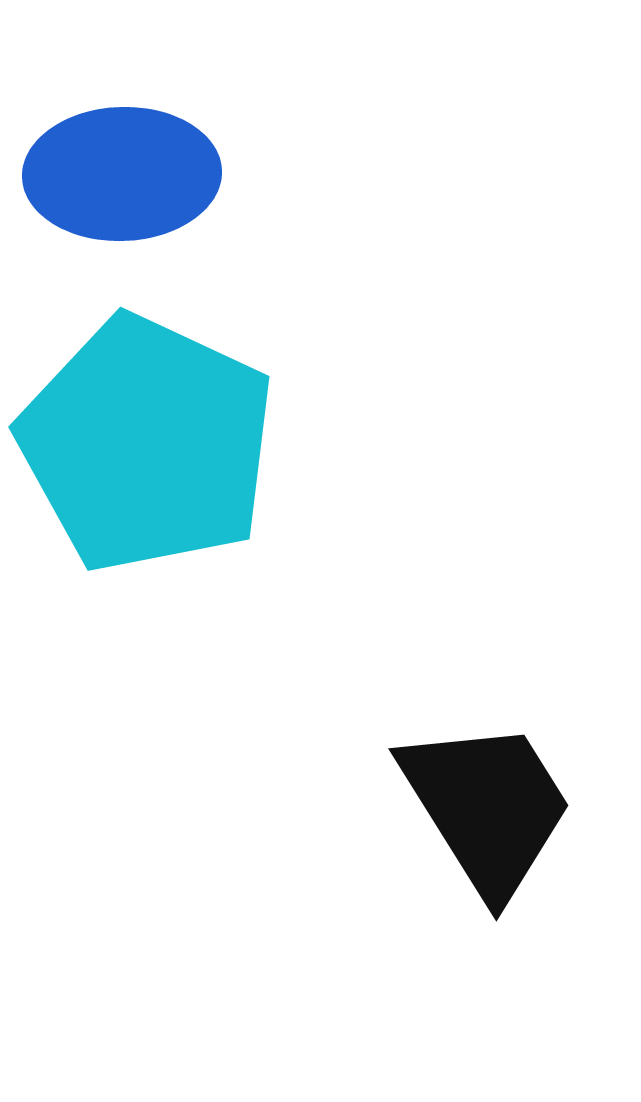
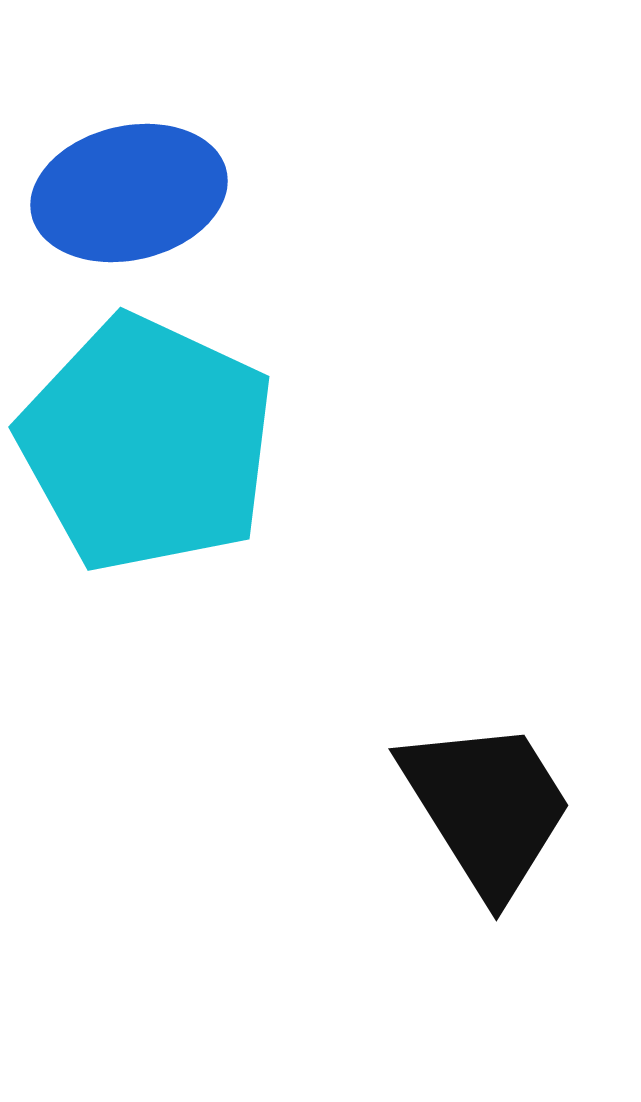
blue ellipse: moved 7 px right, 19 px down; rotated 11 degrees counterclockwise
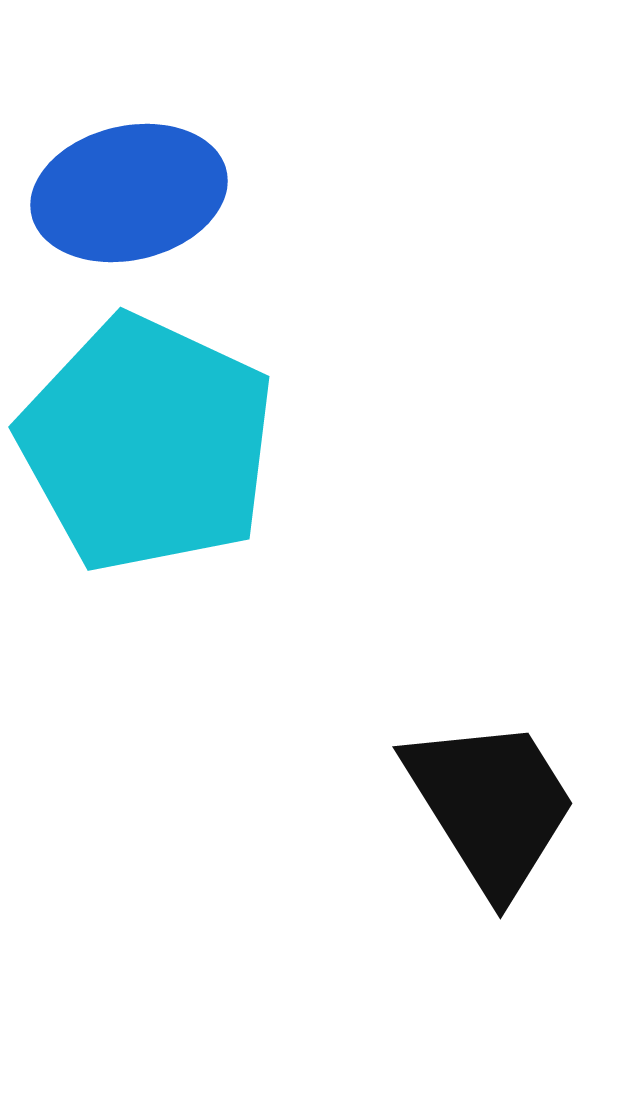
black trapezoid: moved 4 px right, 2 px up
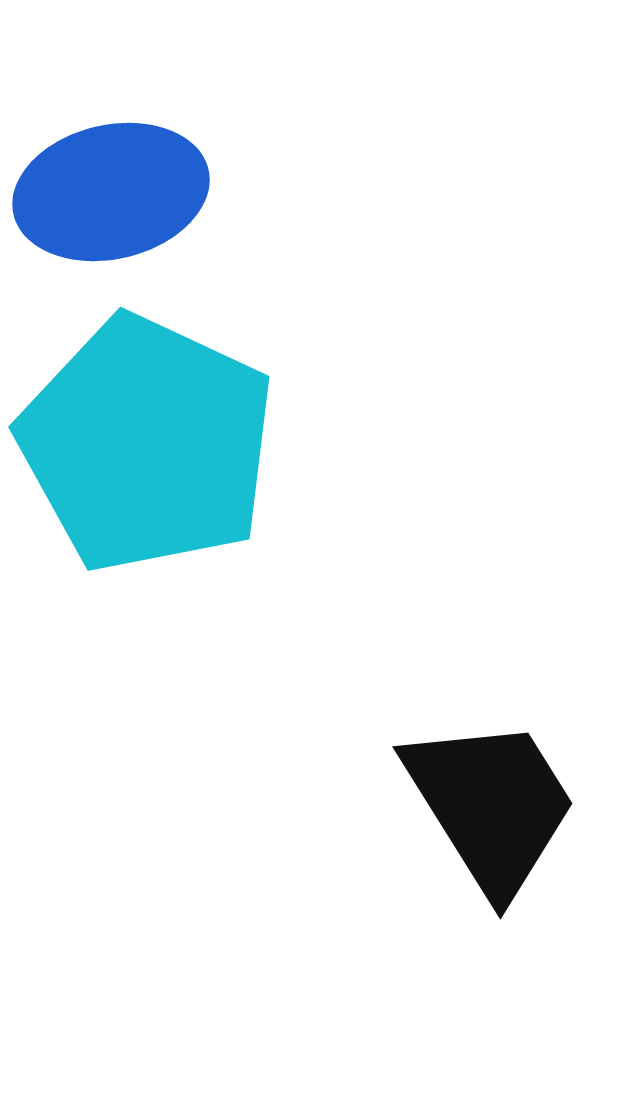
blue ellipse: moved 18 px left, 1 px up
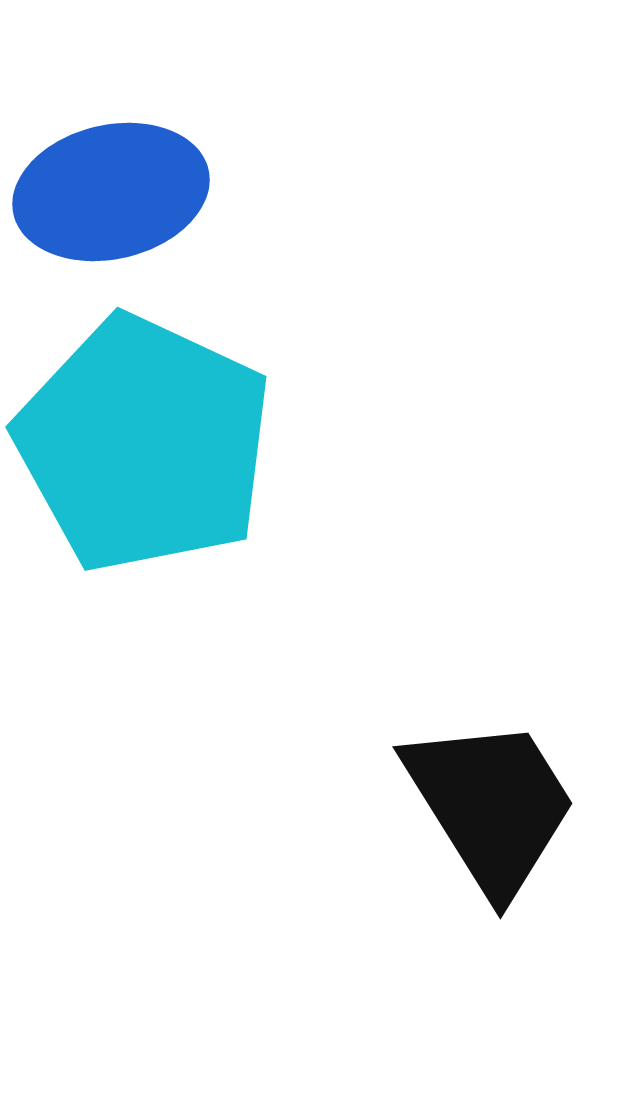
cyan pentagon: moved 3 px left
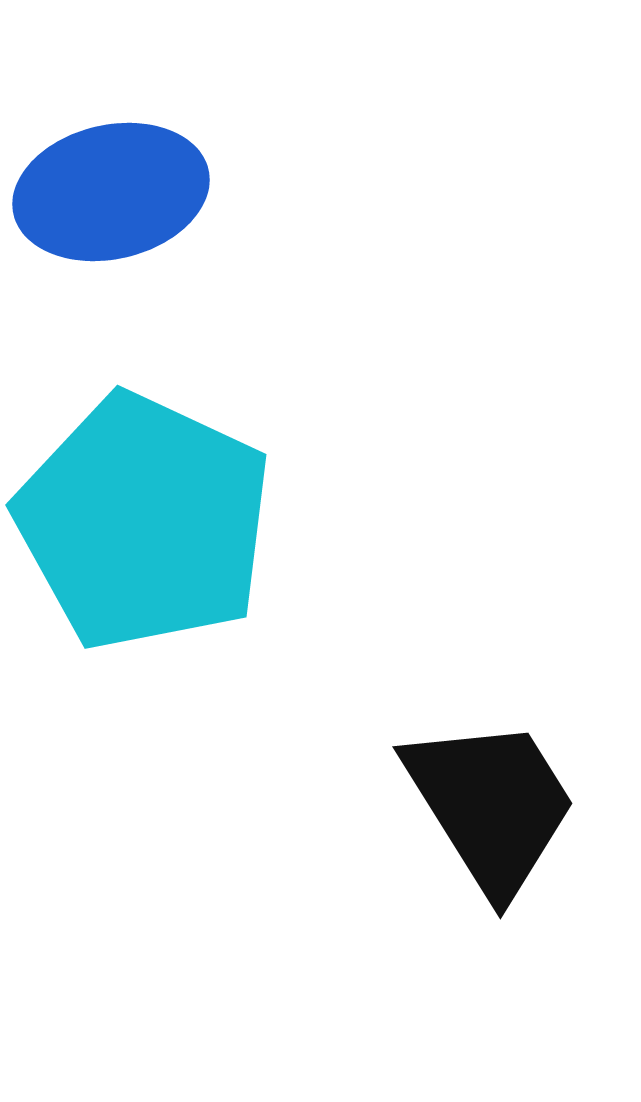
cyan pentagon: moved 78 px down
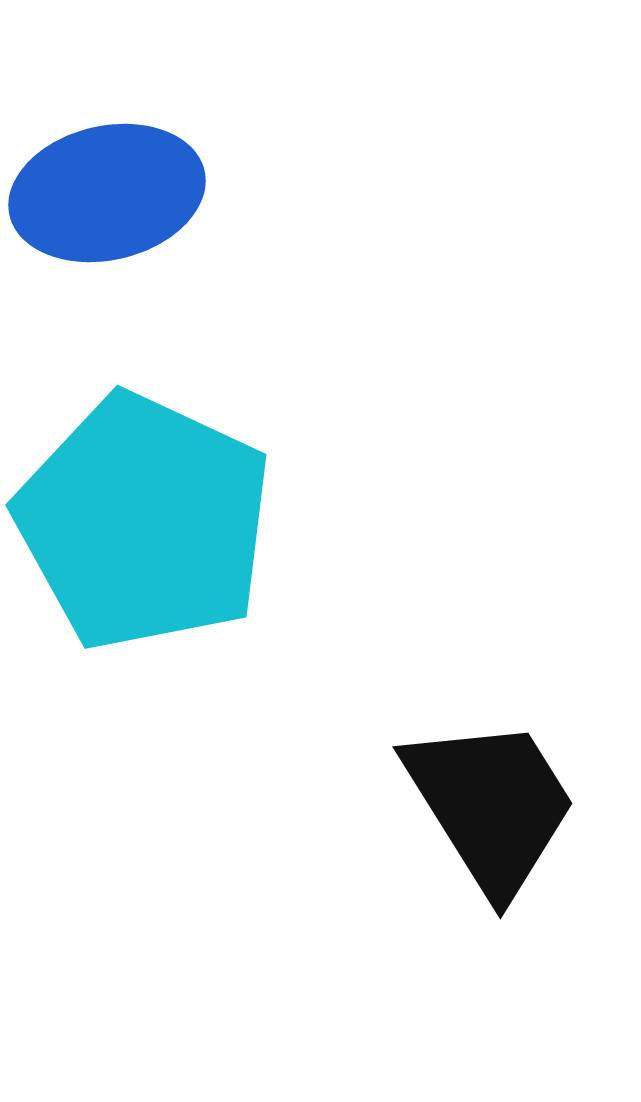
blue ellipse: moved 4 px left, 1 px down
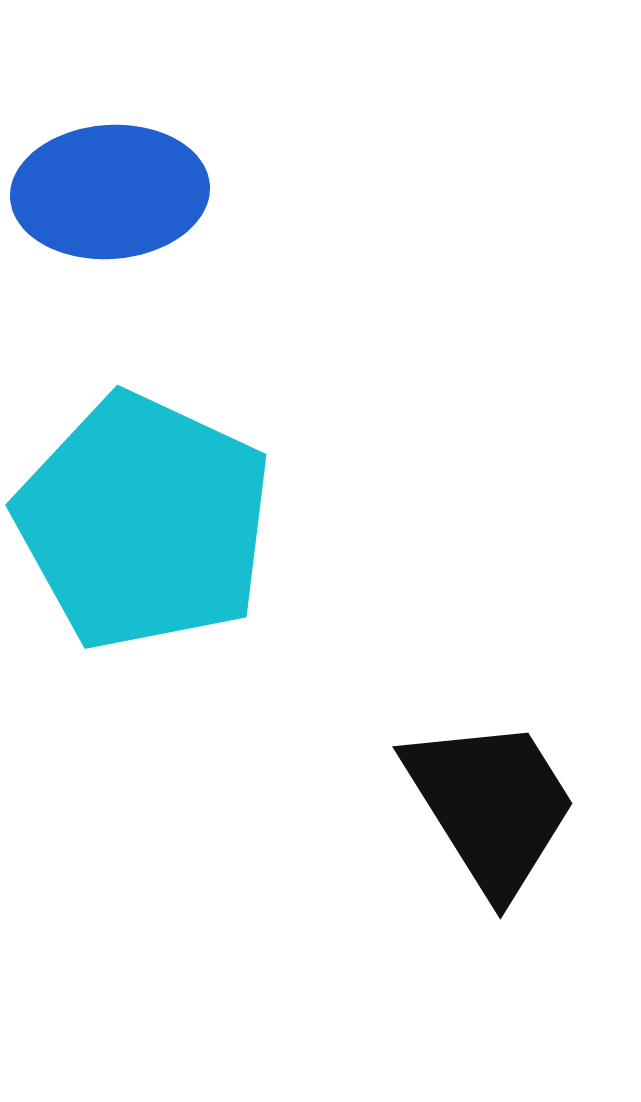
blue ellipse: moved 3 px right, 1 px up; rotated 9 degrees clockwise
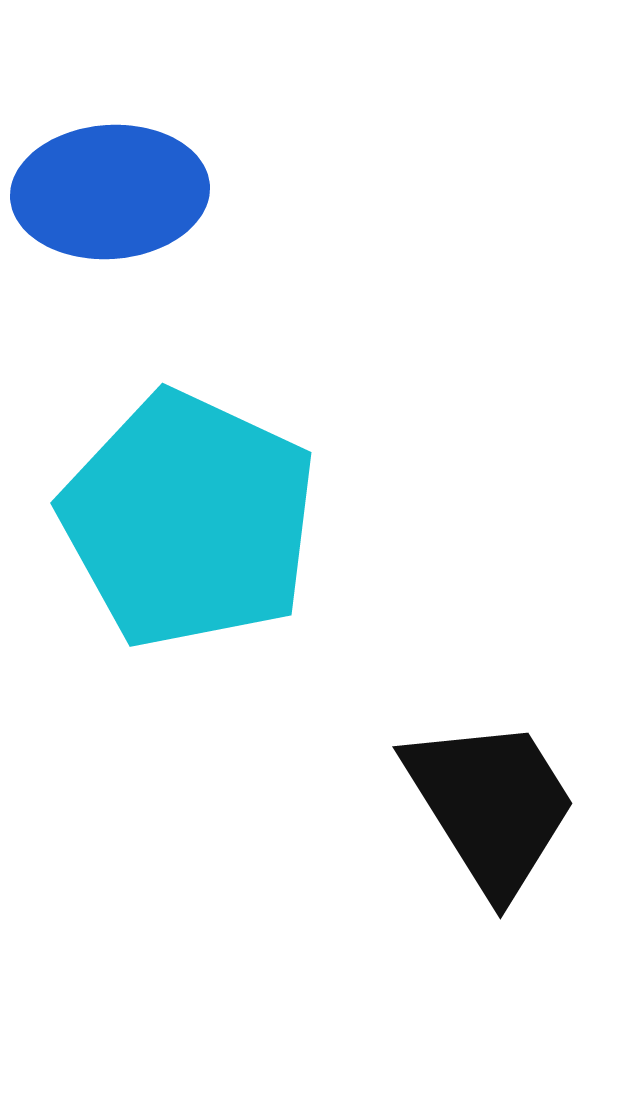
cyan pentagon: moved 45 px right, 2 px up
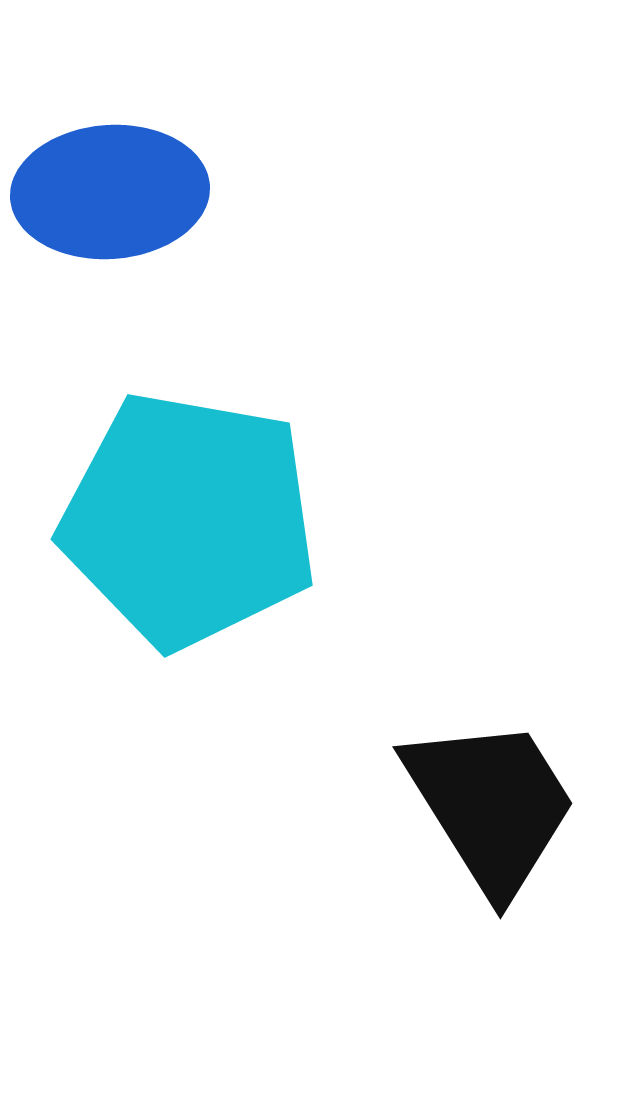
cyan pentagon: rotated 15 degrees counterclockwise
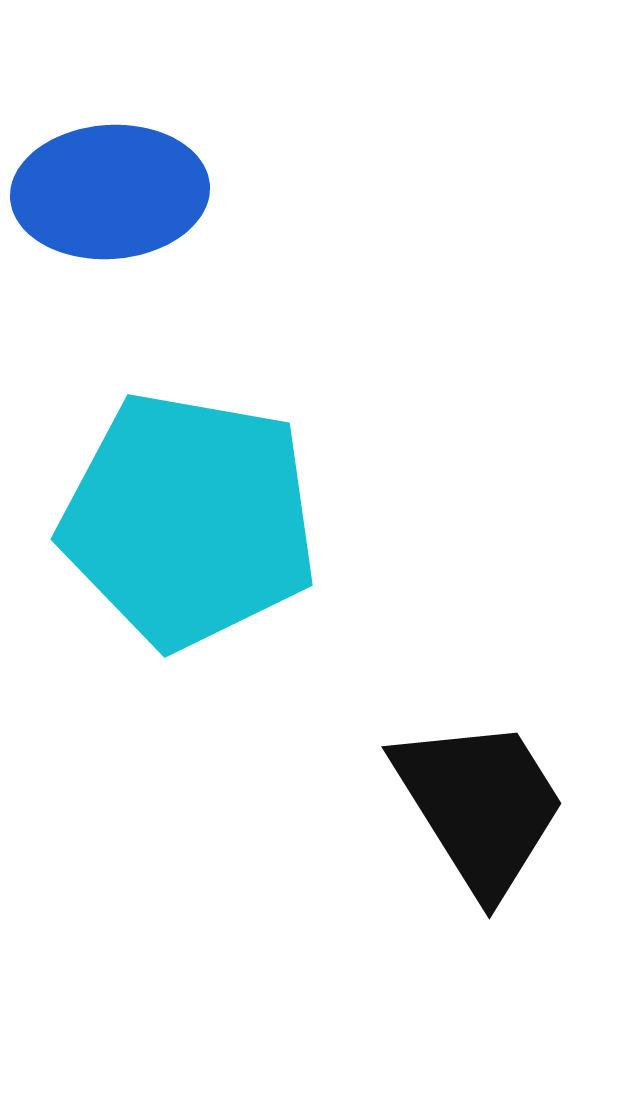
black trapezoid: moved 11 px left
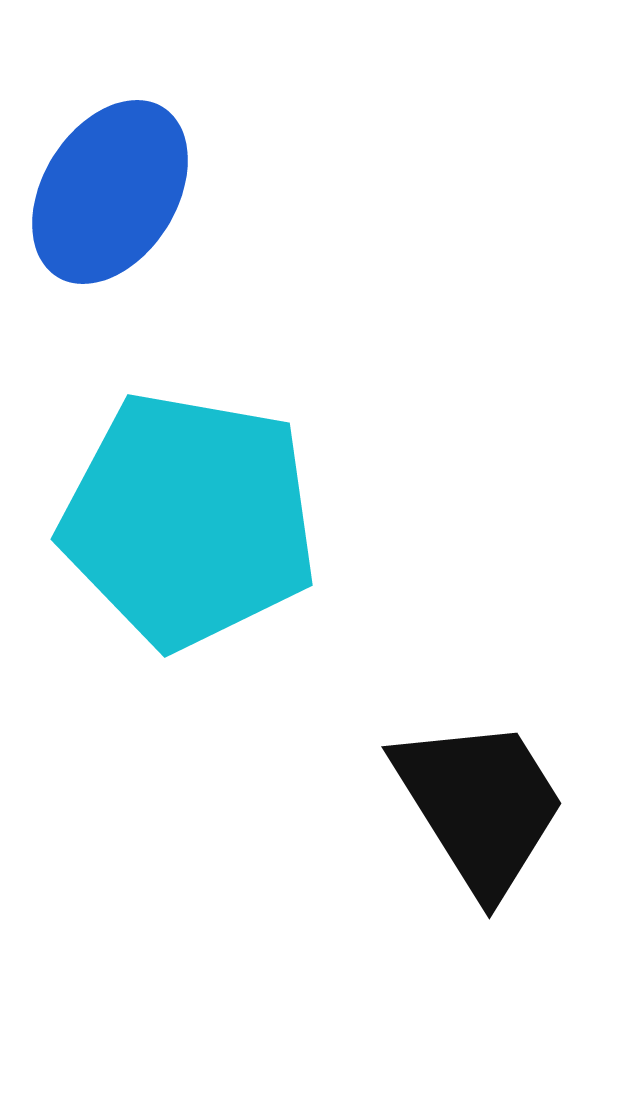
blue ellipse: rotated 54 degrees counterclockwise
